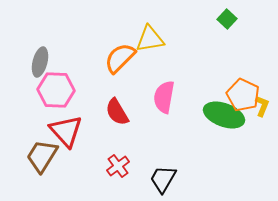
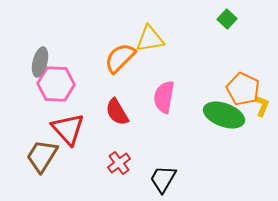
pink hexagon: moved 6 px up
orange pentagon: moved 6 px up
red triangle: moved 2 px right, 2 px up
red cross: moved 1 px right, 3 px up
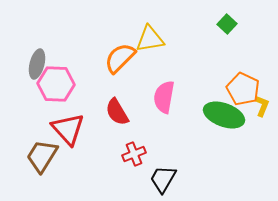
green square: moved 5 px down
gray ellipse: moved 3 px left, 2 px down
red cross: moved 15 px right, 9 px up; rotated 15 degrees clockwise
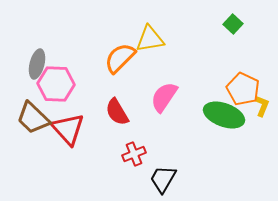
green square: moved 6 px right
pink semicircle: rotated 24 degrees clockwise
brown trapezoid: moved 9 px left, 38 px up; rotated 78 degrees counterclockwise
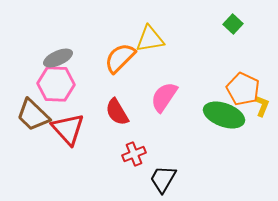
gray ellipse: moved 21 px right, 6 px up; rotated 52 degrees clockwise
brown trapezoid: moved 3 px up
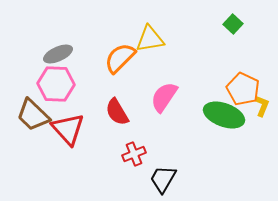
gray ellipse: moved 4 px up
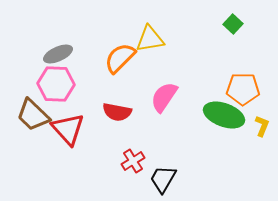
orange pentagon: rotated 24 degrees counterclockwise
yellow L-shape: moved 20 px down
red semicircle: rotated 48 degrees counterclockwise
red cross: moved 1 px left, 7 px down; rotated 10 degrees counterclockwise
